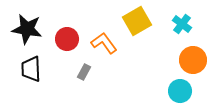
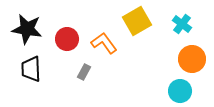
orange circle: moved 1 px left, 1 px up
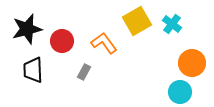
cyan cross: moved 10 px left
black star: rotated 24 degrees counterclockwise
red circle: moved 5 px left, 2 px down
orange circle: moved 4 px down
black trapezoid: moved 2 px right, 1 px down
cyan circle: moved 1 px down
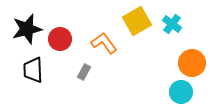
red circle: moved 2 px left, 2 px up
cyan circle: moved 1 px right
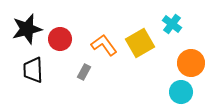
yellow square: moved 3 px right, 22 px down
orange L-shape: moved 2 px down
orange circle: moved 1 px left
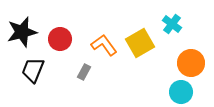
black star: moved 5 px left, 3 px down
black trapezoid: rotated 24 degrees clockwise
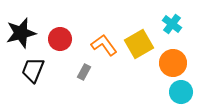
black star: moved 1 px left, 1 px down
yellow square: moved 1 px left, 1 px down
orange circle: moved 18 px left
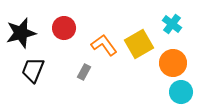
red circle: moved 4 px right, 11 px up
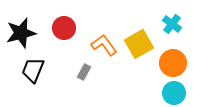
cyan circle: moved 7 px left, 1 px down
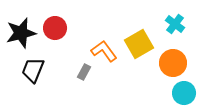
cyan cross: moved 3 px right
red circle: moved 9 px left
orange L-shape: moved 6 px down
cyan circle: moved 10 px right
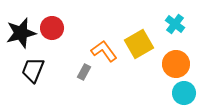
red circle: moved 3 px left
orange circle: moved 3 px right, 1 px down
